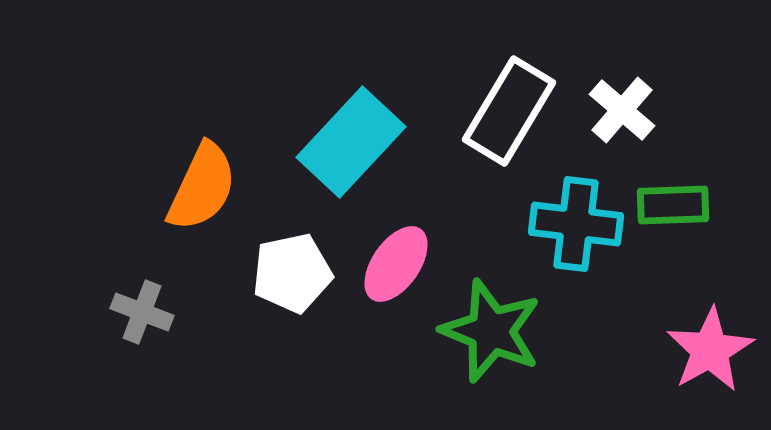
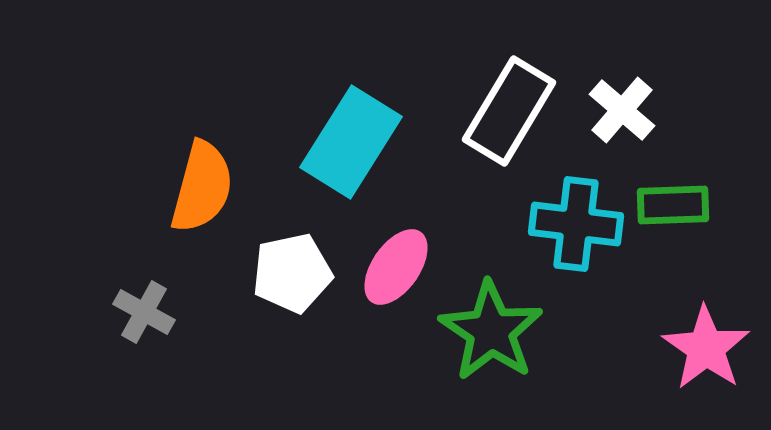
cyan rectangle: rotated 11 degrees counterclockwise
orange semicircle: rotated 10 degrees counterclockwise
pink ellipse: moved 3 px down
gray cross: moved 2 px right; rotated 8 degrees clockwise
green star: rotated 12 degrees clockwise
pink star: moved 4 px left, 2 px up; rotated 8 degrees counterclockwise
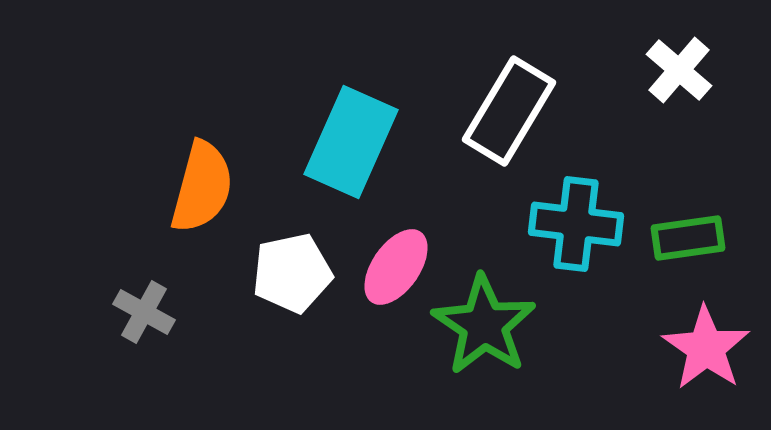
white cross: moved 57 px right, 40 px up
cyan rectangle: rotated 8 degrees counterclockwise
green rectangle: moved 15 px right, 33 px down; rotated 6 degrees counterclockwise
green star: moved 7 px left, 6 px up
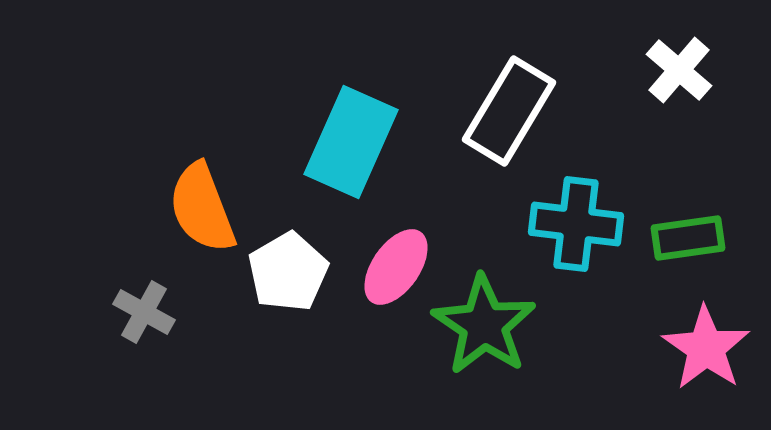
orange semicircle: moved 21 px down; rotated 144 degrees clockwise
white pentagon: moved 4 px left, 1 px up; rotated 18 degrees counterclockwise
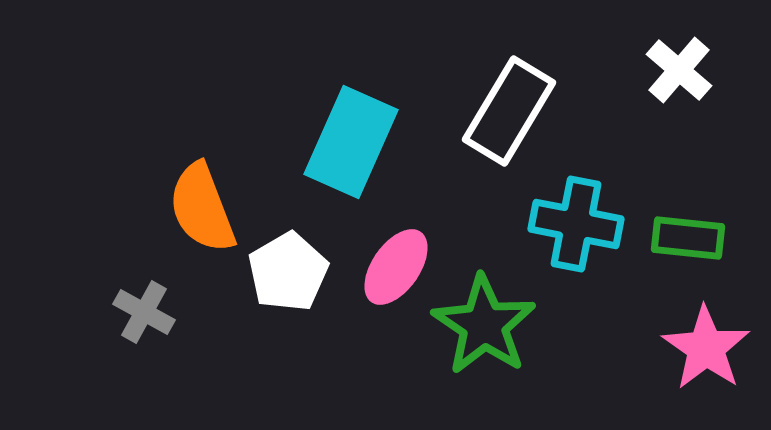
cyan cross: rotated 4 degrees clockwise
green rectangle: rotated 14 degrees clockwise
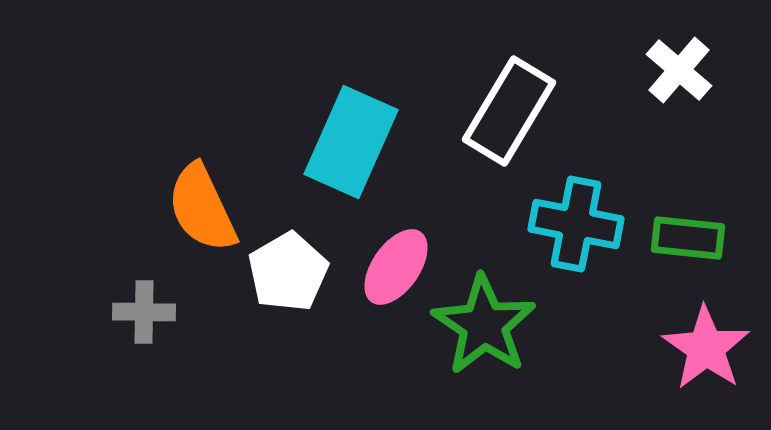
orange semicircle: rotated 4 degrees counterclockwise
gray cross: rotated 28 degrees counterclockwise
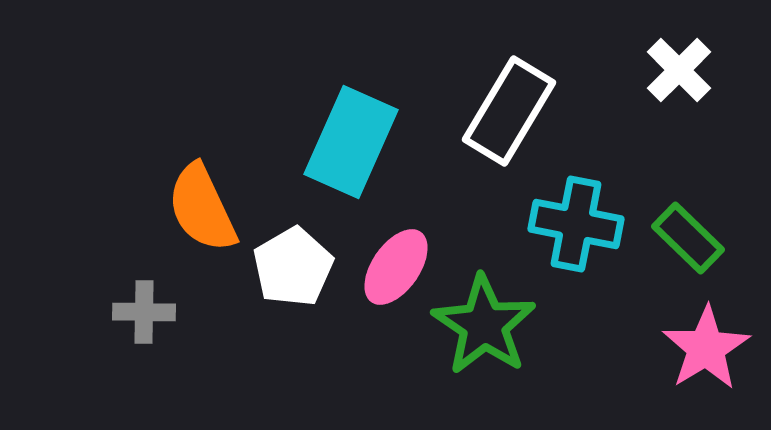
white cross: rotated 4 degrees clockwise
green rectangle: rotated 38 degrees clockwise
white pentagon: moved 5 px right, 5 px up
pink star: rotated 6 degrees clockwise
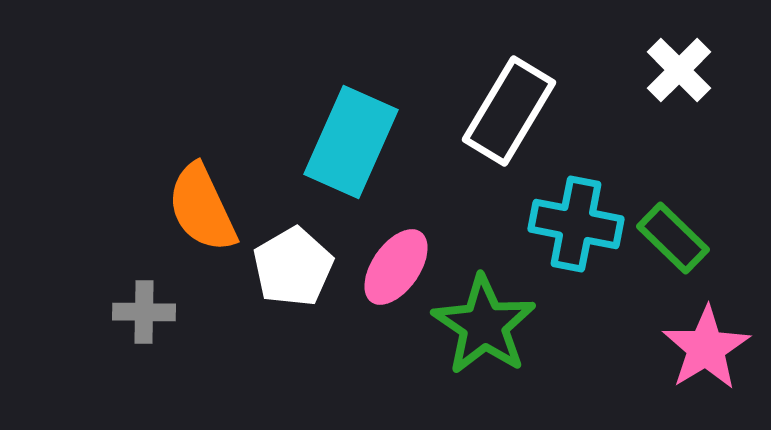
green rectangle: moved 15 px left
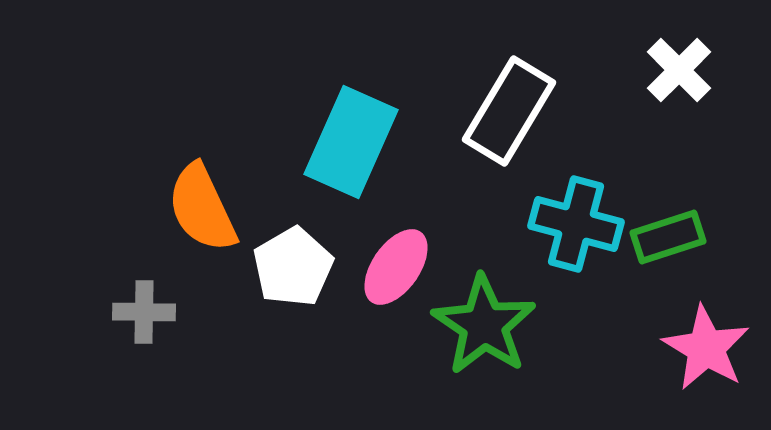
cyan cross: rotated 4 degrees clockwise
green rectangle: moved 5 px left, 1 px up; rotated 62 degrees counterclockwise
pink star: rotated 10 degrees counterclockwise
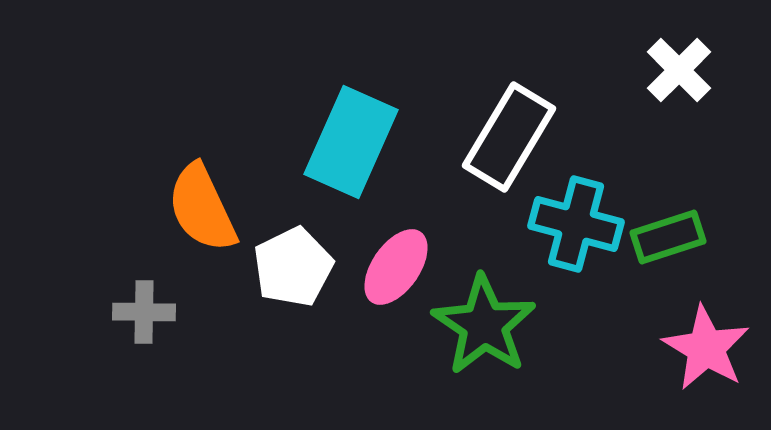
white rectangle: moved 26 px down
white pentagon: rotated 4 degrees clockwise
